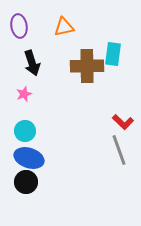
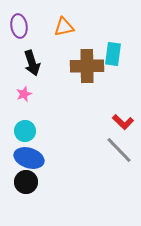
gray line: rotated 24 degrees counterclockwise
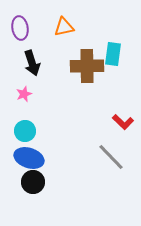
purple ellipse: moved 1 px right, 2 px down
gray line: moved 8 px left, 7 px down
black circle: moved 7 px right
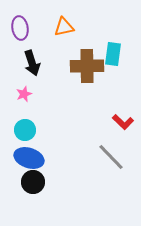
cyan circle: moved 1 px up
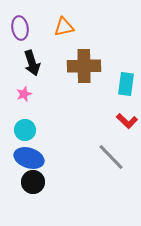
cyan rectangle: moved 13 px right, 30 px down
brown cross: moved 3 px left
red L-shape: moved 4 px right, 1 px up
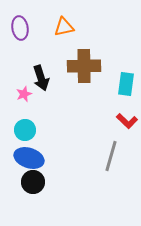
black arrow: moved 9 px right, 15 px down
gray line: moved 1 px up; rotated 60 degrees clockwise
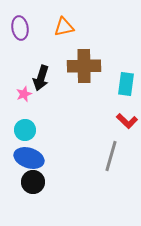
black arrow: rotated 35 degrees clockwise
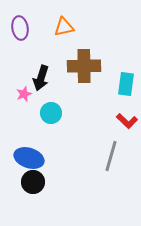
cyan circle: moved 26 px right, 17 px up
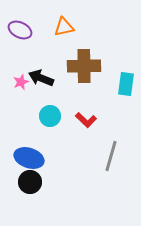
purple ellipse: moved 2 px down; rotated 55 degrees counterclockwise
black arrow: rotated 95 degrees clockwise
pink star: moved 3 px left, 12 px up
cyan circle: moved 1 px left, 3 px down
red L-shape: moved 41 px left, 1 px up
black circle: moved 3 px left
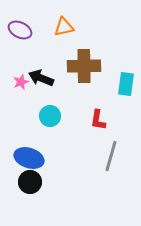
red L-shape: moved 12 px right; rotated 55 degrees clockwise
